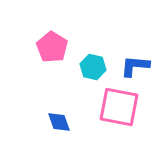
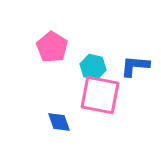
pink square: moved 19 px left, 12 px up
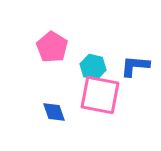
blue diamond: moved 5 px left, 10 px up
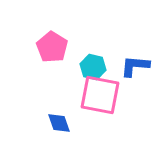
blue diamond: moved 5 px right, 11 px down
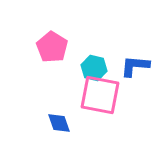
cyan hexagon: moved 1 px right, 1 px down
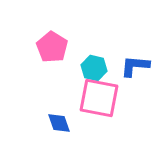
pink square: moved 1 px left, 3 px down
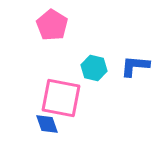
pink pentagon: moved 22 px up
pink square: moved 38 px left
blue diamond: moved 12 px left, 1 px down
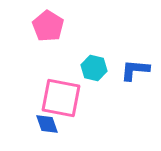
pink pentagon: moved 4 px left, 1 px down
blue L-shape: moved 4 px down
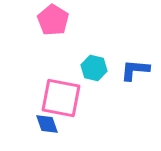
pink pentagon: moved 5 px right, 6 px up
